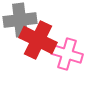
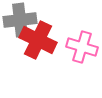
pink cross: moved 15 px right, 7 px up
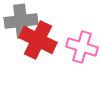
gray cross: moved 1 px right, 1 px down
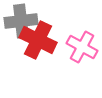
pink cross: rotated 12 degrees clockwise
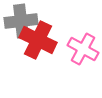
pink cross: moved 1 px right, 2 px down
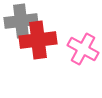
red cross: rotated 33 degrees counterclockwise
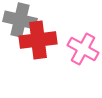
gray cross: moved 1 px left, 1 px up; rotated 20 degrees clockwise
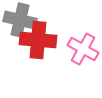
red cross: rotated 12 degrees clockwise
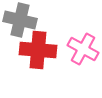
red cross: moved 10 px down
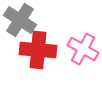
gray cross: rotated 20 degrees clockwise
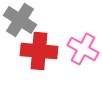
red cross: moved 1 px right, 1 px down
